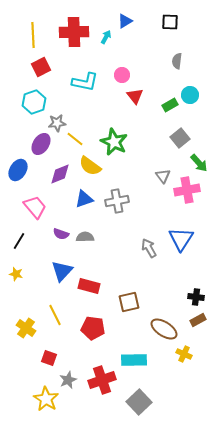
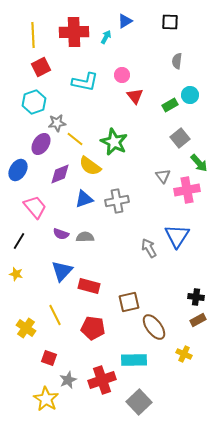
blue triangle at (181, 239): moved 4 px left, 3 px up
brown ellipse at (164, 329): moved 10 px left, 2 px up; rotated 20 degrees clockwise
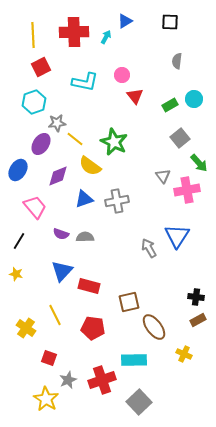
cyan circle at (190, 95): moved 4 px right, 4 px down
purple diamond at (60, 174): moved 2 px left, 2 px down
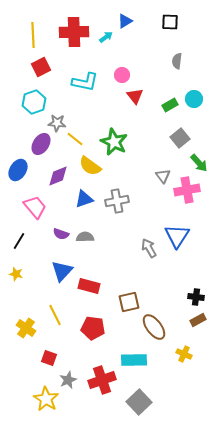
cyan arrow at (106, 37): rotated 24 degrees clockwise
gray star at (57, 123): rotated 12 degrees clockwise
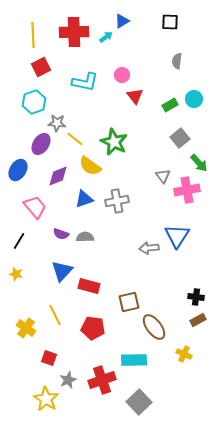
blue triangle at (125, 21): moved 3 px left
gray arrow at (149, 248): rotated 66 degrees counterclockwise
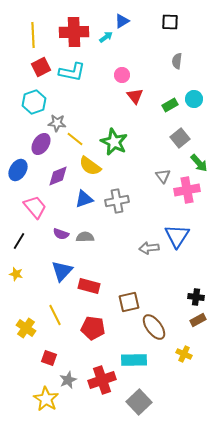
cyan L-shape at (85, 82): moved 13 px left, 10 px up
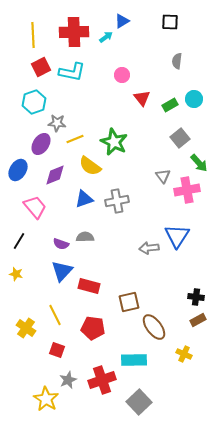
red triangle at (135, 96): moved 7 px right, 2 px down
yellow line at (75, 139): rotated 60 degrees counterclockwise
purple diamond at (58, 176): moved 3 px left, 1 px up
purple semicircle at (61, 234): moved 10 px down
red square at (49, 358): moved 8 px right, 8 px up
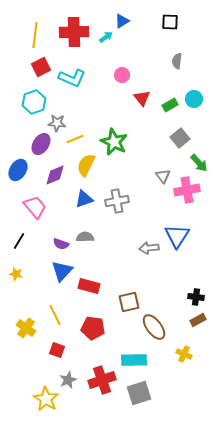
yellow line at (33, 35): moved 2 px right; rotated 10 degrees clockwise
cyan L-shape at (72, 72): moved 6 px down; rotated 12 degrees clockwise
yellow semicircle at (90, 166): moved 4 px left, 1 px up; rotated 80 degrees clockwise
gray square at (139, 402): moved 9 px up; rotated 25 degrees clockwise
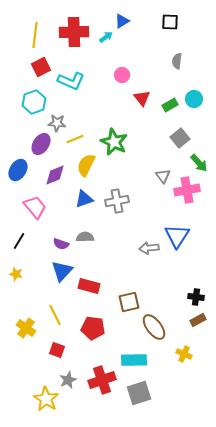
cyan L-shape at (72, 78): moved 1 px left, 3 px down
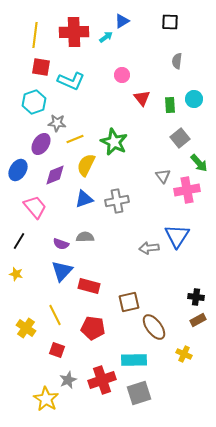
red square at (41, 67): rotated 36 degrees clockwise
green rectangle at (170, 105): rotated 63 degrees counterclockwise
